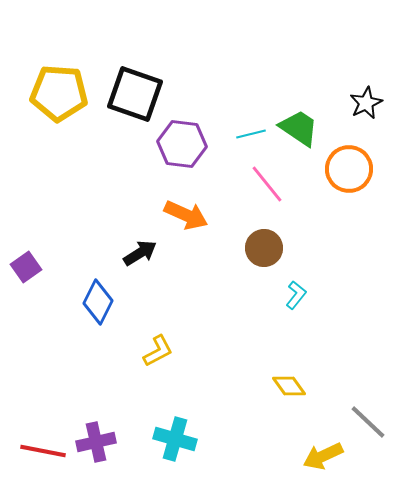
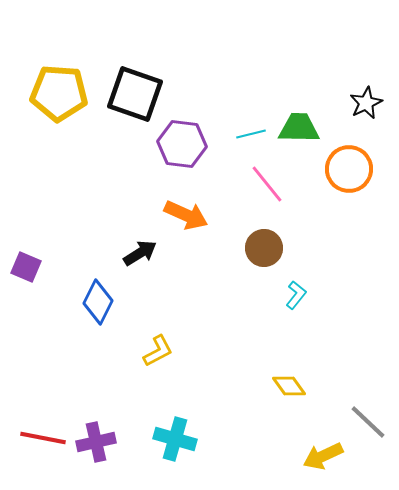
green trapezoid: rotated 33 degrees counterclockwise
purple square: rotated 32 degrees counterclockwise
red line: moved 13 px up
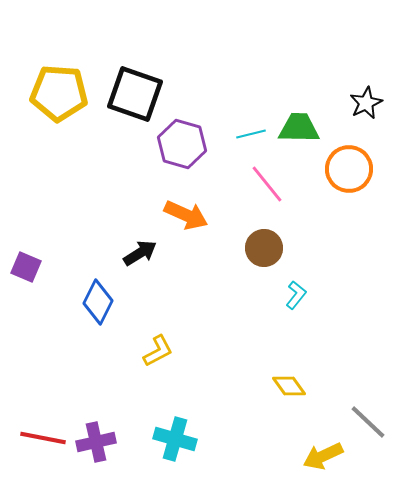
purple hexagon: rotated 9 degrees clockwise
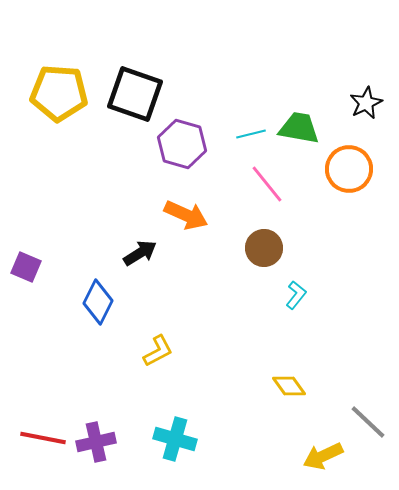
green trapezoid: rotated 9 degrees clockwise
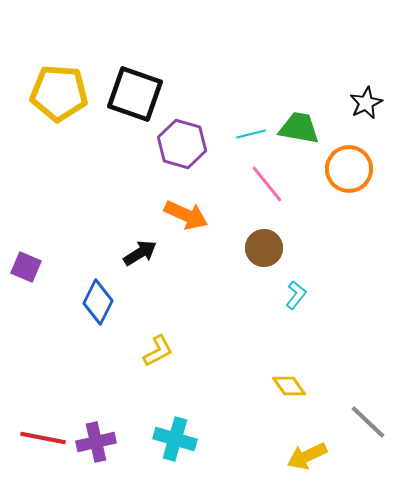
yellow arrow: moved 16 px left
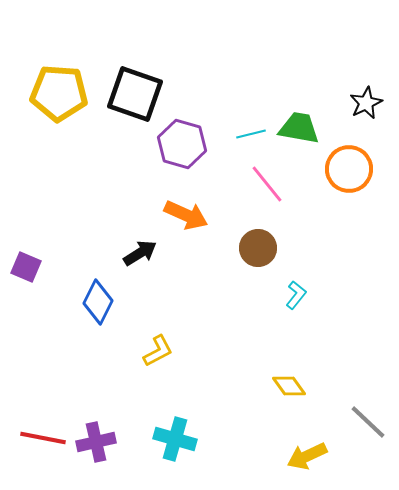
brown circle: moved 6 px left
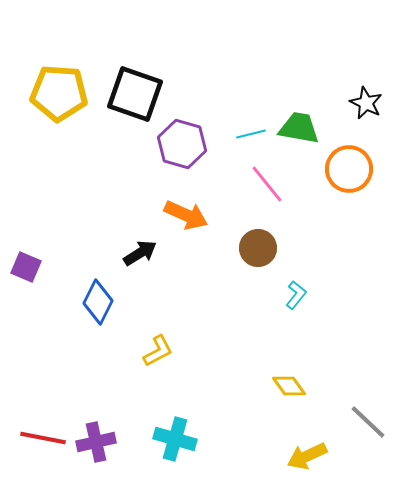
black star: rotated 20 degrees counterclockwise
